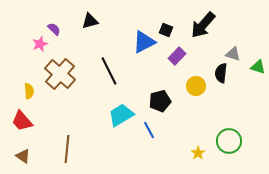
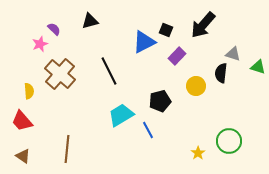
blue line: moved 1 px left
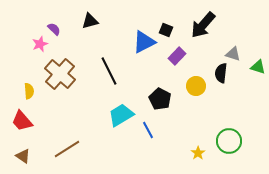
black pentagon: moved 2 px up; rotated 30 degrees counterclockwise
brown line: rotated 52 degrees clockwise
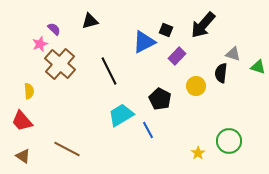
brown cross: moved 10 px up
brown line: rotated 60 degrees clockwise
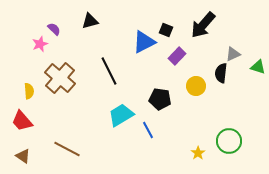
gray triangle: rotated 42 degrees counterclockwise
brown cross: moved 14 px down
black pentagon: rotated 20 degrees counterclockwise
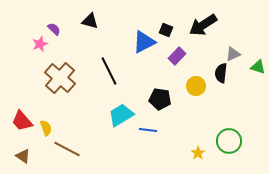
black triangle: rotated 30 degrees clockwise
black arrow: rotated 16 degrees clockwise
yellow semicircle: moved 17 px right, 37 px down; rotated 14 degrees counterclockwise
blue line: rotated 54 degrees counterclockwise
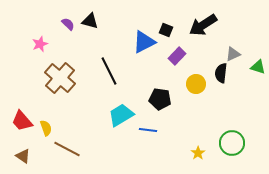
purple semicircle: moved 14 px right, 5 px up
yellow circle: moved 2 px up
green circle: moved 3 px right, 2 px down
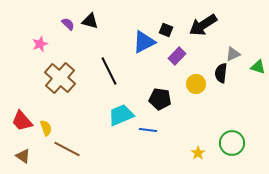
cyan trapezoid: rotated 8 degrees clockwise
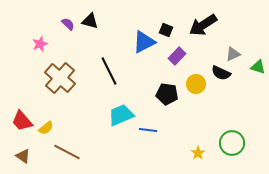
black semicircle: rotated 72 degrees counterclockwise
black pentagon: moved 7 px right, 5 px up
yellow semicircle: rotated 70 degrees clockwise
brown line: moved 3 px down
